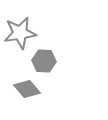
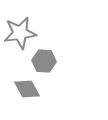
gray diamond: rotated 12 degrees clockwise
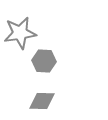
gray diamond: moved 15 px right, 12 px down; rotated 60 degrees counterclockwise
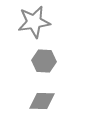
gray star: moved 14 px right, 11 px up
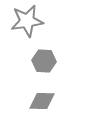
gray star: moved 7 px left, 1 px up
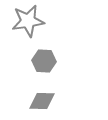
gray star: moved 1 px right
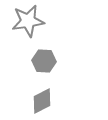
gray diamond: rotated 28 degrees counterclockwise
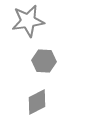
gray diamond: moved 5 px left, 1 px down
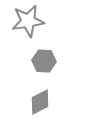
gray diamond: moved 3 px right
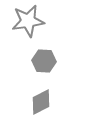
gray diamond: moved 1 px right
